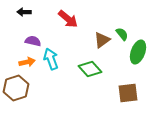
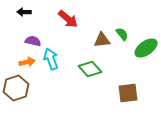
brown triangle: rotated 30 degrees clockwise
green ellipse: moved 8 px right, 4 px up; rotated 35 degrees clockwise
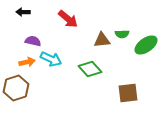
black arrow: moved 1 px left
green semicircle: rotated 128 degrees clockwise
green ellipse: moved 3 px up
cyan arrow: rotated 135 degrees clockwise
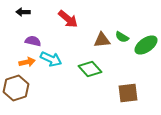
green semicircle: moved 3 px down; rotated 32 degrees clockwise
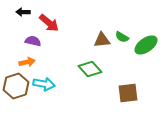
red arrow: moved 19 px left, 4 px down
cyan arrow: moved 7 px left, 25 px down; rotated 15 degrees counterclockwise
brown hexagon: moved 2 px up
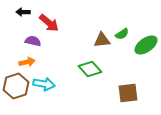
green semicircle: moved 3 px up; rotated 64 degrees counterclockwise
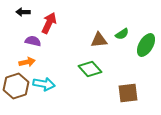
red arrow: rotated 105 degrees counterclockwise
brown triangle: moved 3 px left
green ellipse: rotated 25 degrees counterclockwise
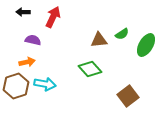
red arrow: moved 4 px right, 6 px up
purple semicircle: moved 1 px up
cyan arrow: moved 1 px right
brown square: moved 3 px down; rotated 30 degrees counterclockwise
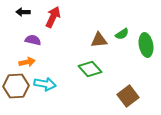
green ellipse: rotated 40 degrees counterclockwise
brown hexagon: rotated 15 degrees clockwise
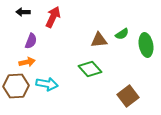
purple semicircle: moved 2 px left, 1 px down; rotated 98 degrees clockwise
cyan arrow: moved 2 px right
